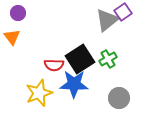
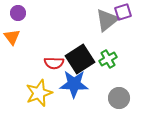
purple square: rotated 18 degrees clockwise
red semicircle: moved 2 px up
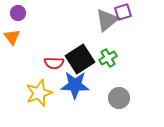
green cross: moved 1 px up
blue star: moved 1 px right, 1 px down
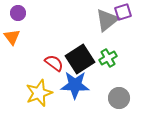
red semicircle: rotated 144 degrees counterclockwise
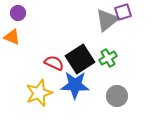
orange triangle: rotated 30 degrees counterclockwise
red semicircle: rotated 12 degrees counterclockwise
gray circle: moved 2 px left, 2 px up
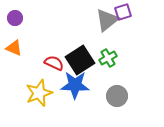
purple circle: moved 3 px left, 5 px down
orange triangle: moved 2 px right, 11 px down
black square: moved 1 px down
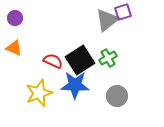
red semicircle: moved 1 px left, 2 px up
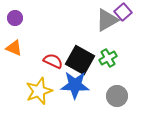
purple square: rotated 24 degrees counterclockwise
gray triangle: rotated 10 degrees clockwise
black square: rotated 28 degrees counterclockwise
yellow star: moved 2 px up
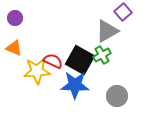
gray triangle: moved 11 px down
green cross: moved 6 px left, 3 px up
yellow star: moved 2 px left, 20 px up; rotated 16 degrees clockwise
